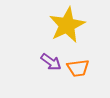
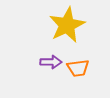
purple arrow: rotated 35 degrees counterclockwise
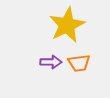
orange trapezoid: moved 1 px right, 5 px up
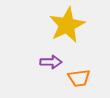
orange trapezoid: moved 15 px down
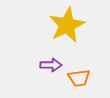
purple arrow: moved 3 px down
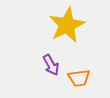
purple arrow: rotated 60 degrees clockwise
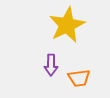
purple arrow: rotated 30 degrees clockwise
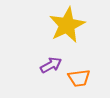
purple arrow: rotated 120 degrees counterclockwise
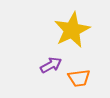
yellow star: moved 5 px right, 5 px down
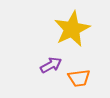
yellow star: moved 1 px up
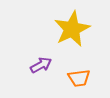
purple arrow: moved 10 px left
